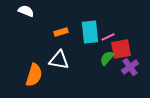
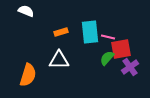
pink line: rotated 40 degrees clockwise
white triangle: rotated 10 degrees counterclockwise
orange semicircle: moved 6 px left
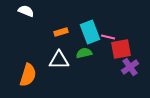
cyan rectangle: rotated 15 degrees counterclockwise
green semicircle: moved 23 px left, 5 px up; rotated 35 degrees clockwise
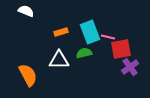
orange semicircle: rotated 45 degrees counterclockwise
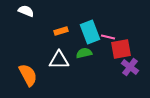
orange rectangle: moved 1 px up
purple cross: rotated 18 degrees counterclockwise
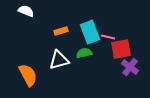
white triangle: rotated 15 degrees counterclockwise
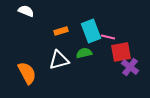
cyan rectangle: moved 1 px right, 1 px up
red square: moved 3 px down
orange semicircle: moved 1 px left, 2 px up
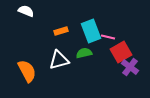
red square: rotated 20 degrees counterclockwise
orange semicircle: moved 2 px up
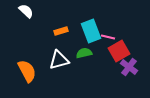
white semicircle: rotated 21 degrees clockwise
red square: moved 2 px left, 1 px up
purple cross: moved 1 px left
